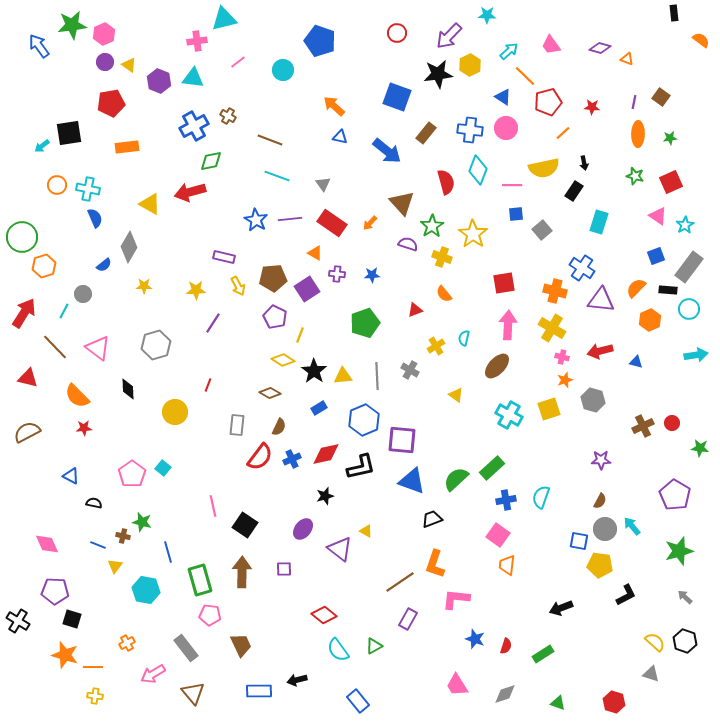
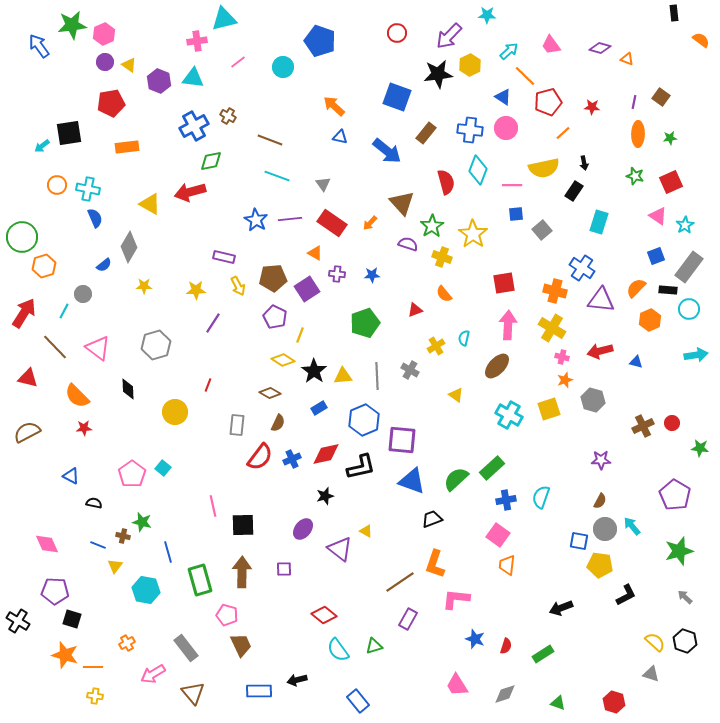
cyan circle at (283, 70): moved 3 px up
brown semicircle at (279, 427): moved 1 px left, 4 px up
black square at (245, 525): moved 2 px left; rotated 35 degrees counterclockwise
pink pentagon at (210, 615): moved 17 px right; rotated 10 degrees clockwise
green triangle at (374, 646): rotated 12 degrees clockwise
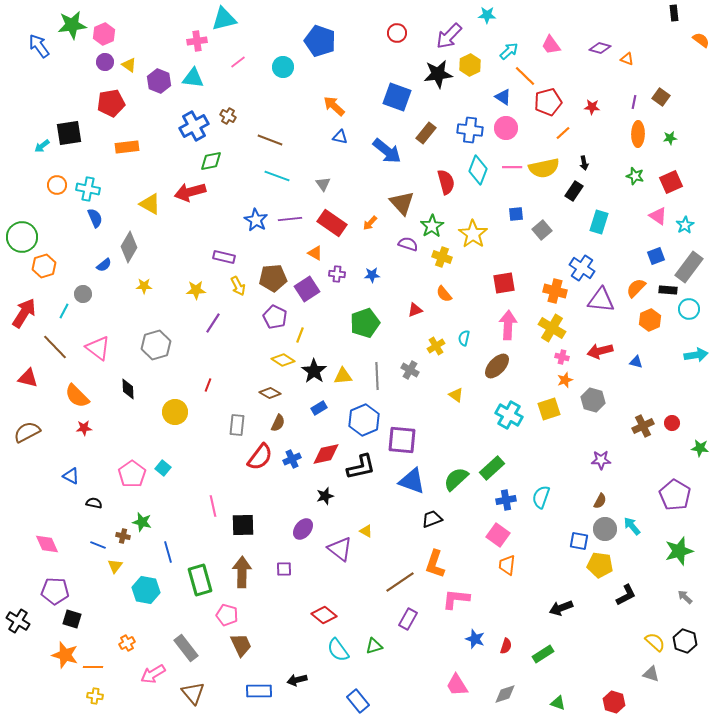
pink line at (512, 185): moved 18 px up
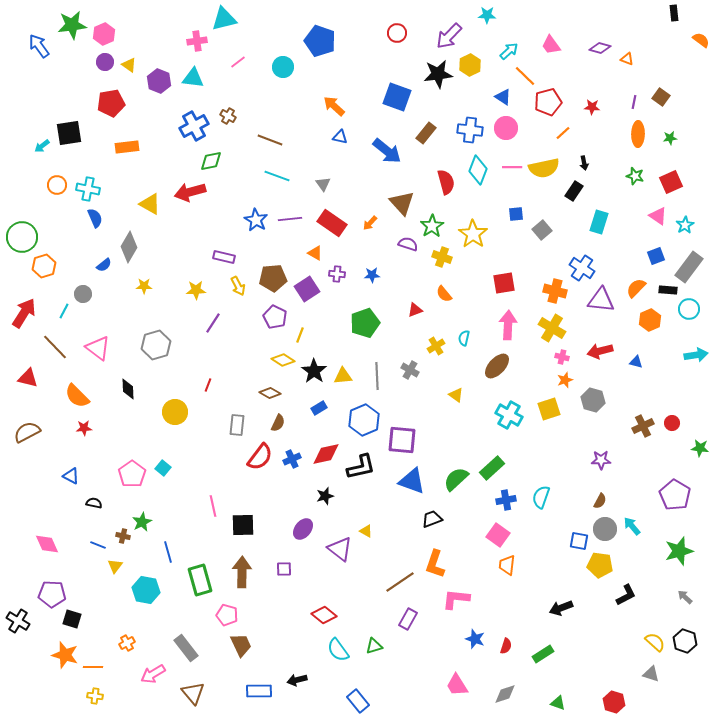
green star at (142, 522): rotated 30 degrees clockwise
purple pentagon at (55, 591): moved 3 px left, 3 px down
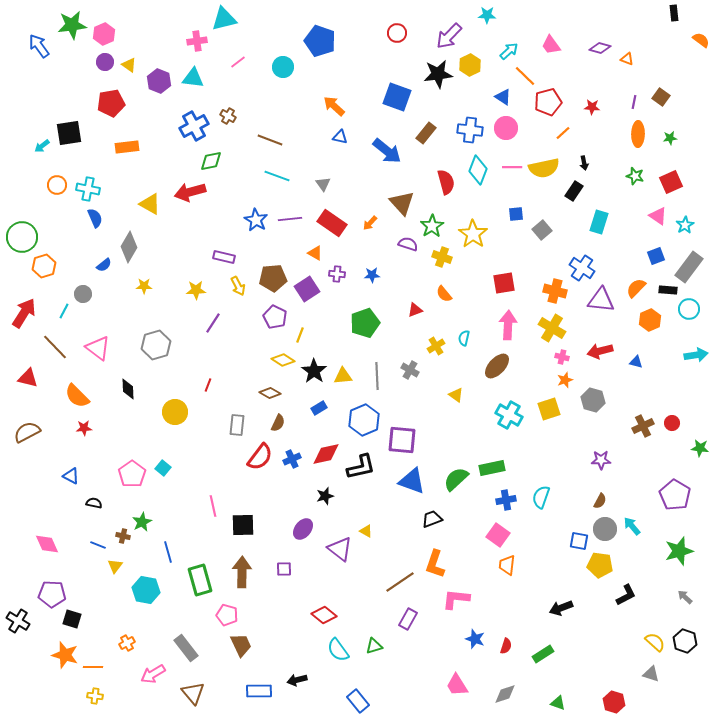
green rectangle at (492, 468): rotated 30 degrees clockwise
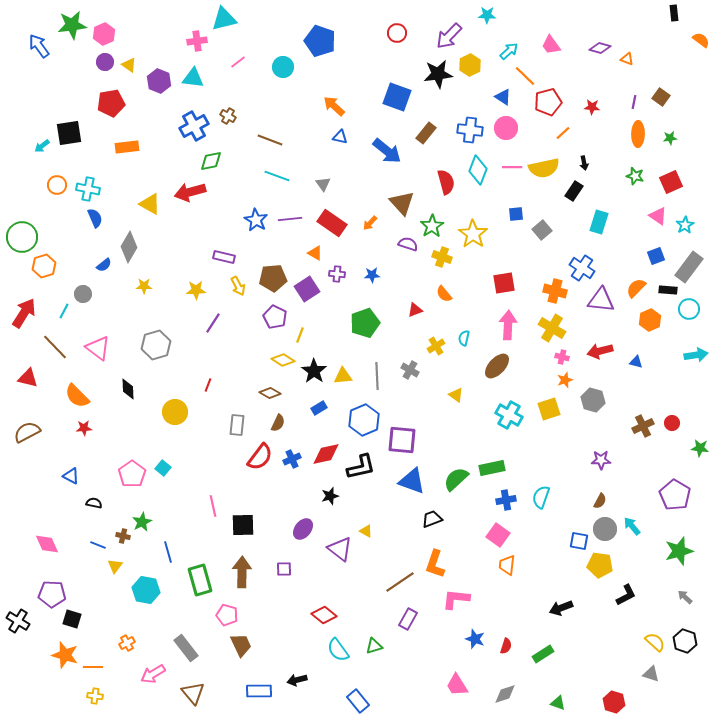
black star at (325, 496): moved 5 px right
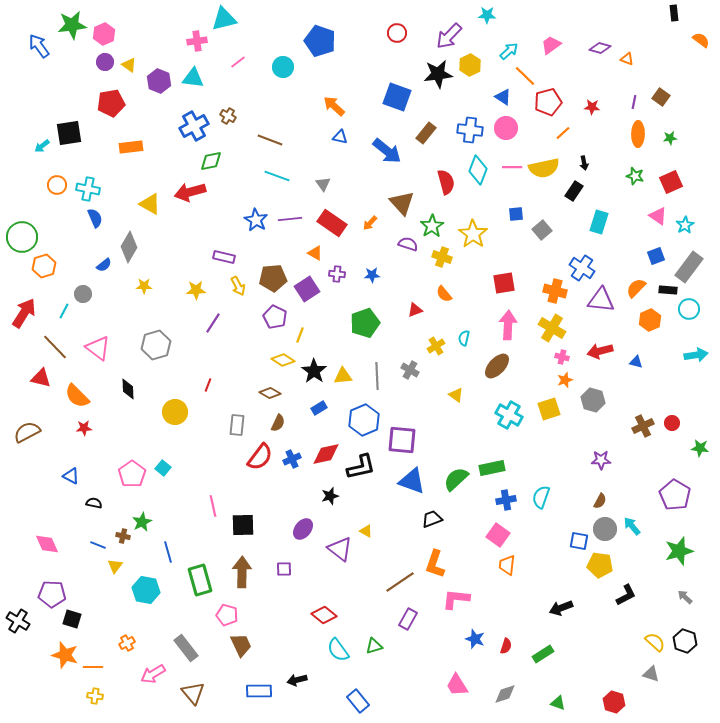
pink trapezoid at (551, 45): rotated 90 degrees clockwise
orange rectangle at (127, 147): moved 4 px right
red triangle at (28, 378): moved 13 px right
